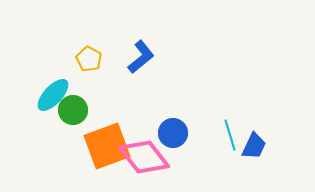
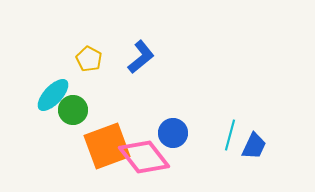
cyan line: rotated 32 degrees clockwise
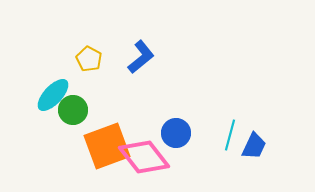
blue circle: moved 3 px right
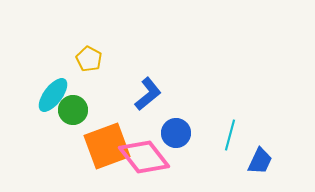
blue L-shape: moved 7 px right, 37 px down
cyan ellipse: rotated 6 degrees counterclockwise
blue trapezoid: moved 6 px right, 15 px down
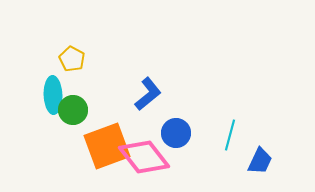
yellow pentagon: moved 17 px left
cyan ellipse: rotated 39 degrees counterclockwise
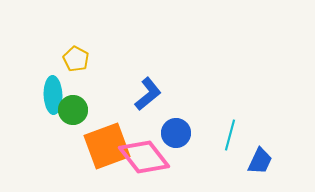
yellow pentagon: moved 4 px right
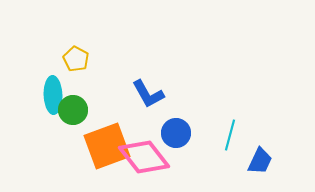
blue L-shape: rotated 100 degrees clockwise
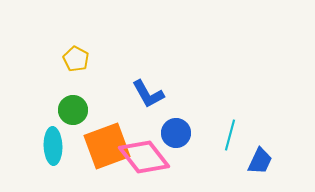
cyan ellipse: moved 51 px down
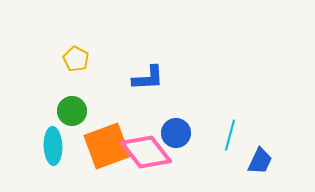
blue L-shape: moved 16 px up; rotated 64 degrees counterclockwise
green circle: moved 1 px left, 1 px down
pink diamond: moved 2 px right, 5 px up
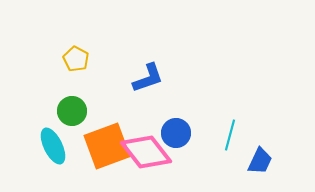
blue L-shape: rotated 16 degrees counterclockwise
cyan ellipse: rotated 24 degrees counterclockwise
